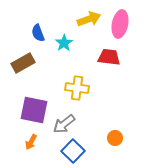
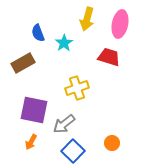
yellow arrow: moved 2 px left; rotated 125 degrees clockwise
red trapezoid: rotated 10 degrees clockwise
yellow cross: rotated 25 degrees counterclockwise
orange circle: moved 3 px left, 5 px down
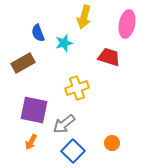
yellow arrow: moved 3 px left, 2 px up
pink ellipse: moved 7 px right
cyan star: rotated 18 degrees clockwise
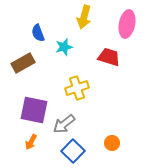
cyan star: moved 4 px down
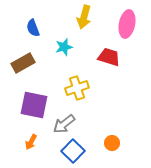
blue semicircle: moved 5 px left, 5 px up
purple square: moved 5 px up
